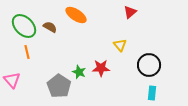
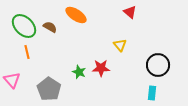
red triangle: rotated 40 degrees counterclockwise
black circle: moved 9 px right
gray pentagon: moved 10 px left, 3 px down
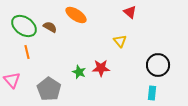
green ellipse: rotated 10 degrees counterclockwise
yellow triangle: moved 4 px up
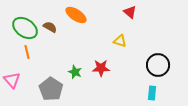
green ellipse: moved 1 px right, 2 px down
yellow triangle: rotated 32 degrees counterclockwise
green star: moved 4 px left
gray pentagon: moved 2 px right
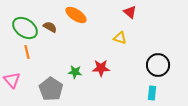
yellow triangle: moved 3 px up
green star: rotated 16 degrees counterclockwise
